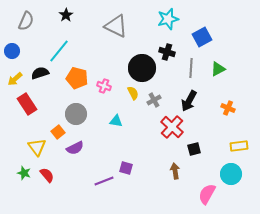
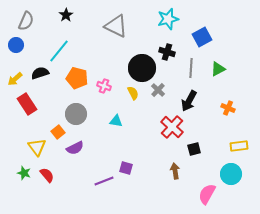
blue circle: moved 4 px right, 6 px up
gray cross: moved 4 px right, 10 px up; rotated 16 degrees counterclockwise
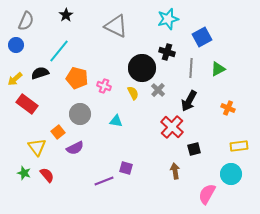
red rectangle: rotated 20 degrees counterclockwise
gray circle: moved 4 px right
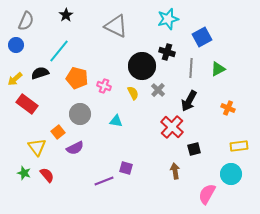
black circle: moved 2 px up
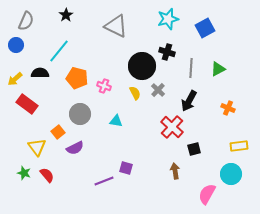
blue square: moved 3 px right, 9 px up
black semicircle: rotated 18 degrees clockwise
yellow semicircle: moved 2 px right
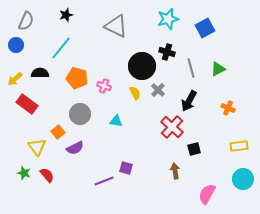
black star: rotated 16 degrees clockwise
cyan line: moved 2 px right, 3 px up
gray line: rotated 18 degrees counterclockwise
cyan circle: moved 12 px right, 5 px down
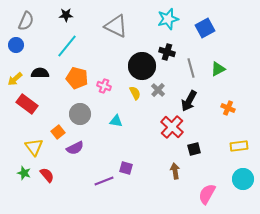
black star: rotated 16 degrees clockwise
cyan line: moved 6 px right, 2 px up
yellow triangle: moved 3 px left
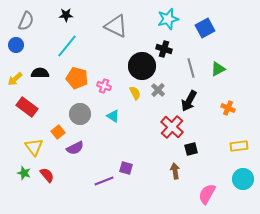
black cross: moved 3 px left, 3 px up
red rectangle: moved 3 px down
cyan triangle: moved 3 px left, 5 px up; rotated 24 degrees clockwise
black square: moved 3 px left
